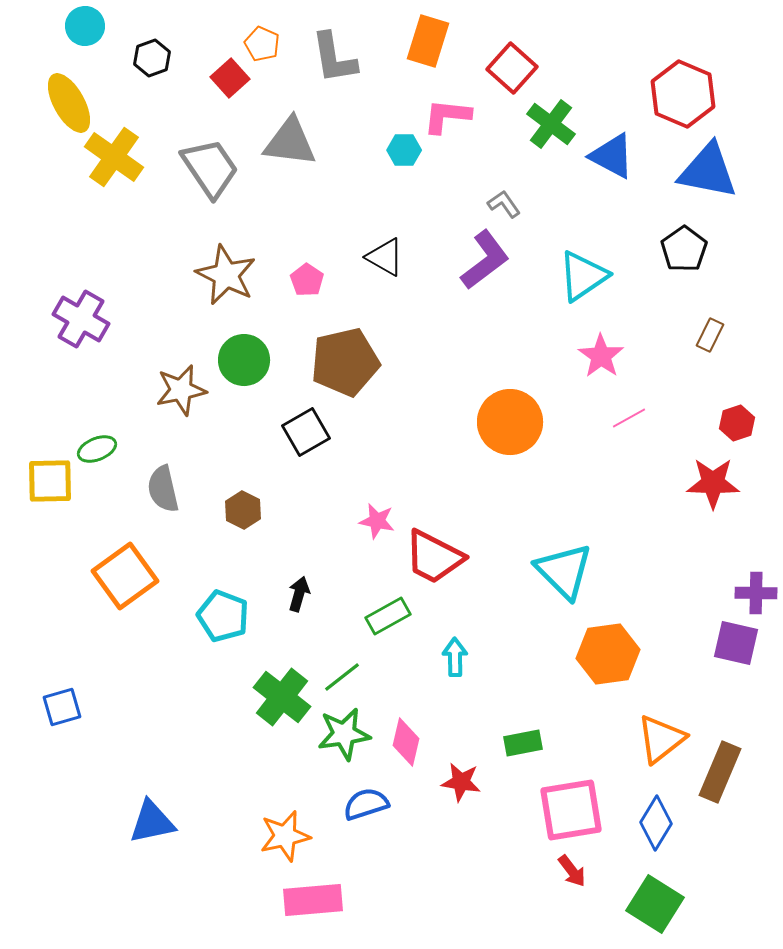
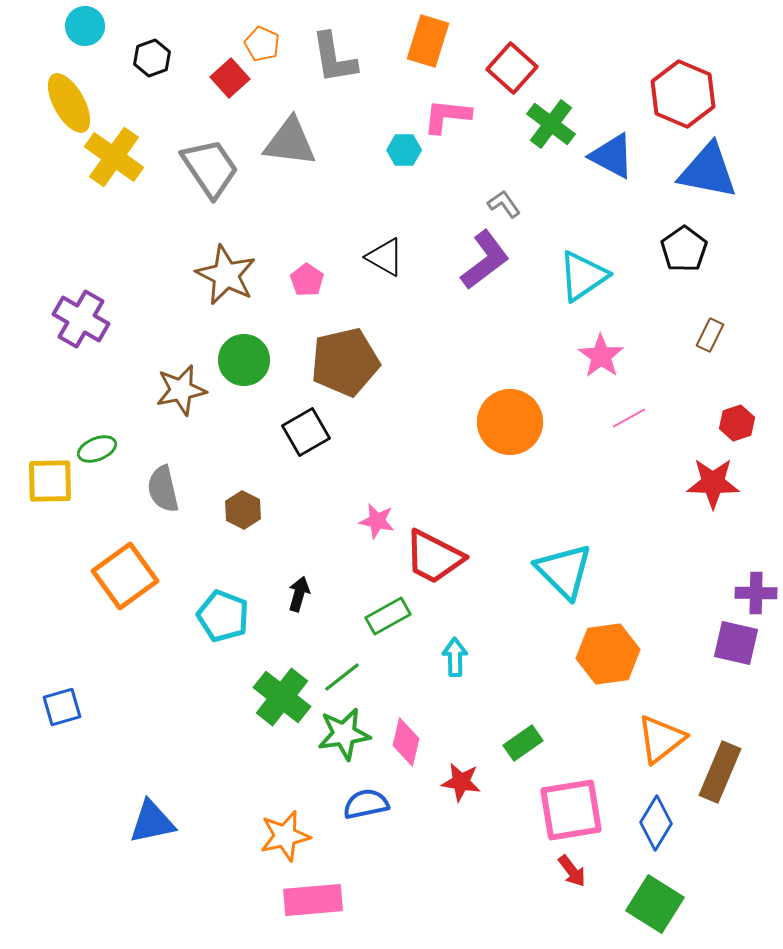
green rectangle at (523, 743): rotated 24 degrees counterclockwise
blue semicircle at (366, 804): rotated 6 degrees clockwise
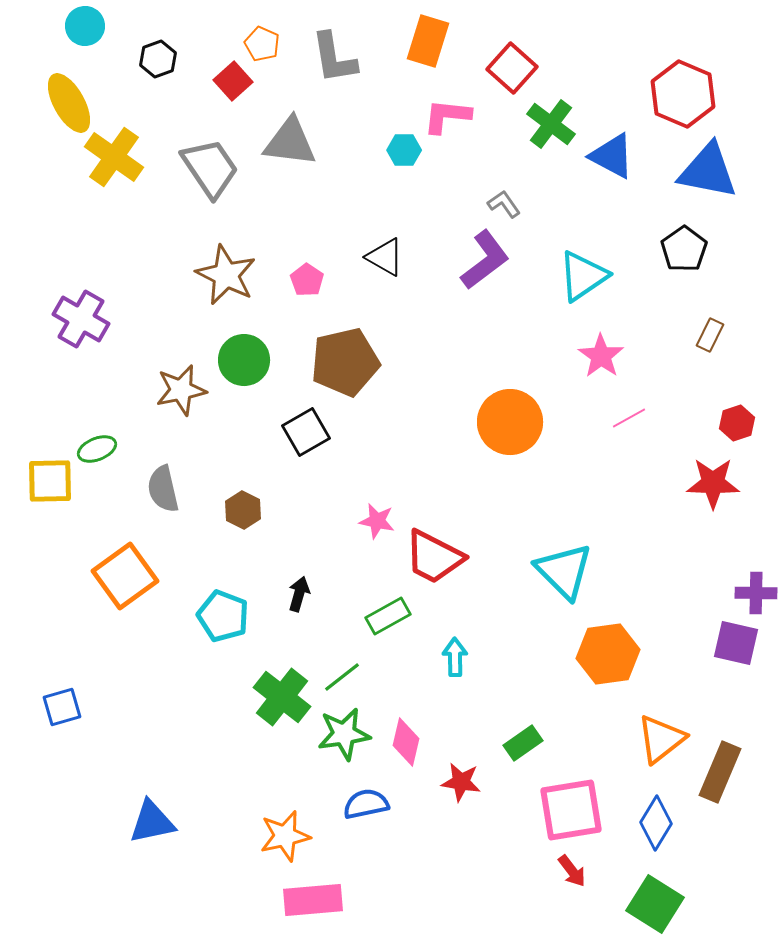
black hexagon at (152, 58): moved 6 px right, 1 px down
red square at (230, 78): moved 3 px right, 3 px down
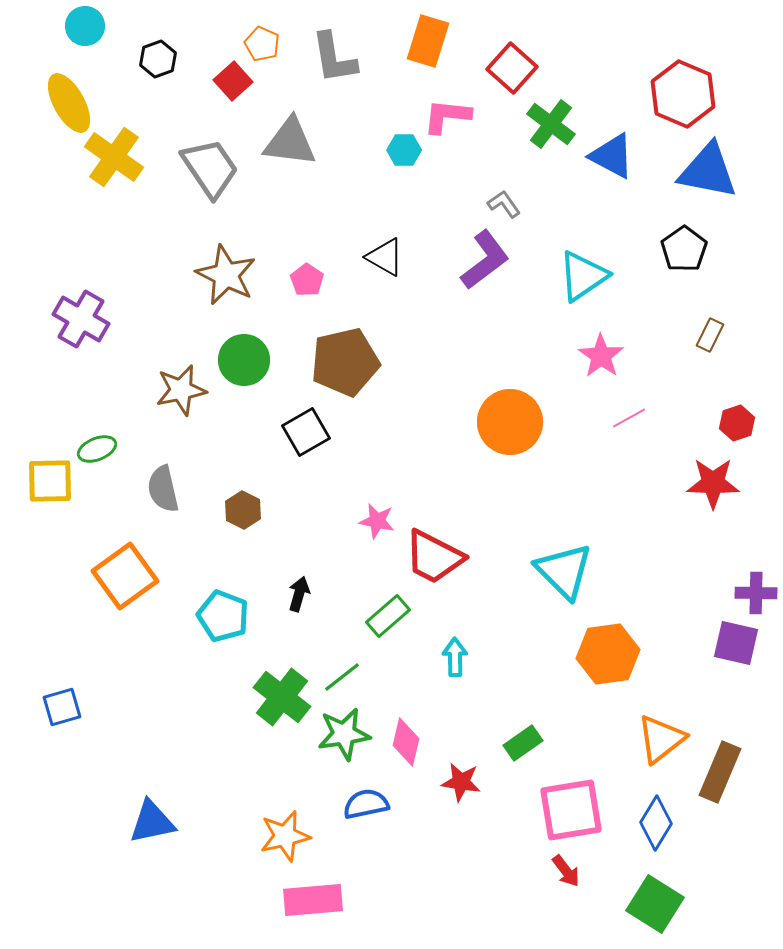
green rectangle at (388, 616): rotated 12 degrees counterclockwise
red arrow at (572, 871): moved 6 px left
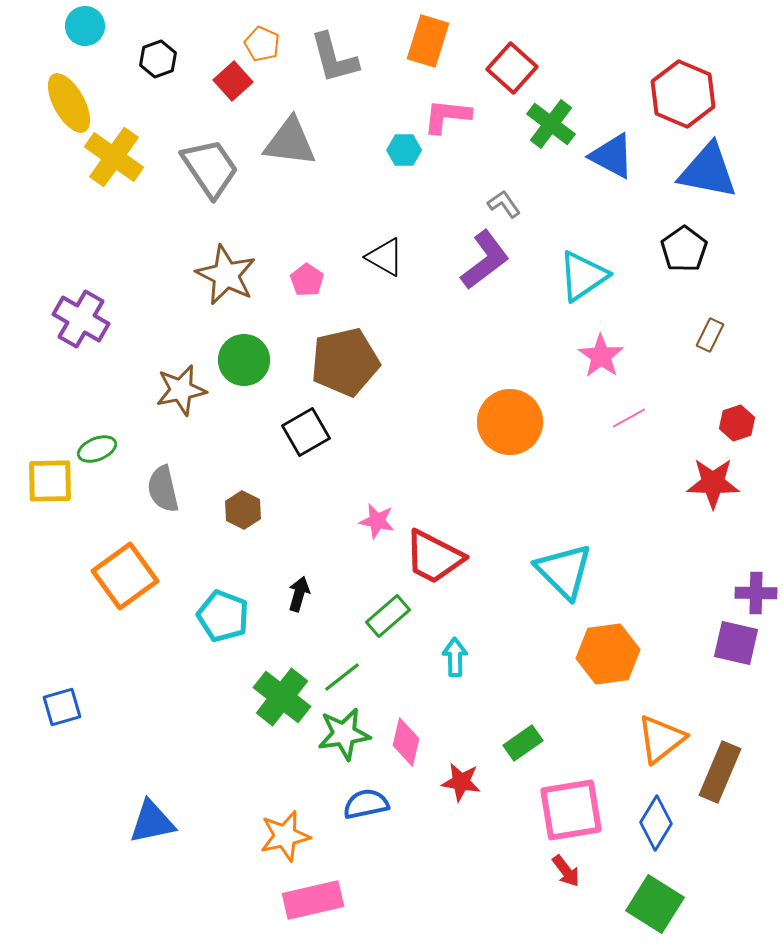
gray L-shape at (334, 58): rotated 6 degrees counterclockwise
pink rectangle at (313, 900): rotated 8 degrees counterclockwise
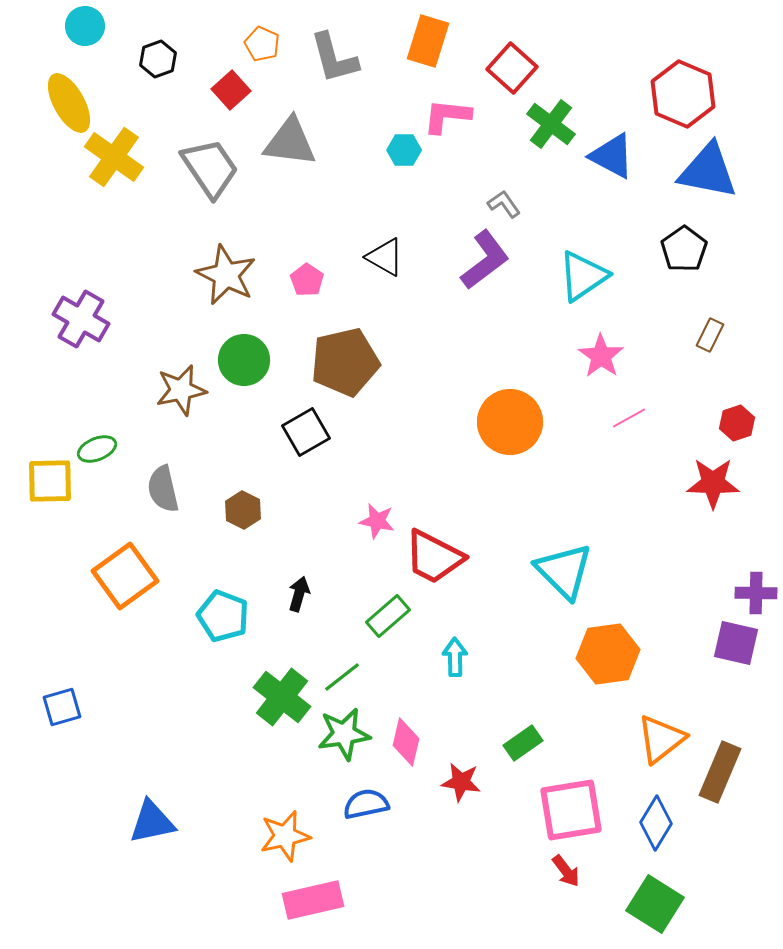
red square at (233, 81): moved 2 px left, 9 px down
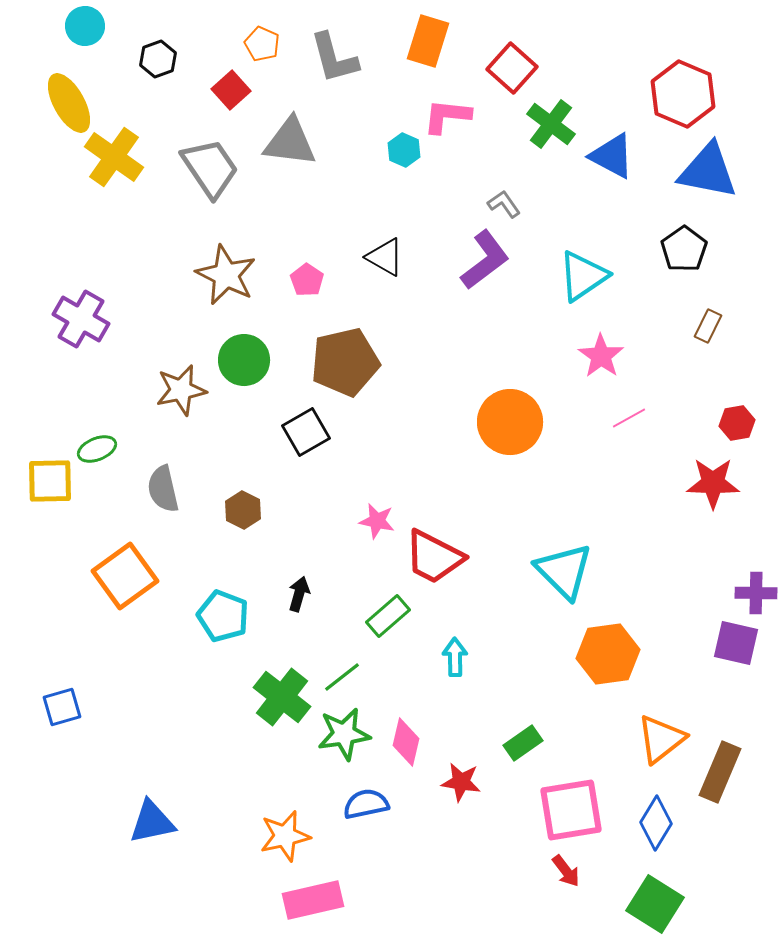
cyan hexagon at (404, 150): rotated 24 degrees clockwise
brown rectangle at (710, 335): moved 2 px left, 9 px up
red hexagon at (737, 423): rotated 8 degrees clockwise
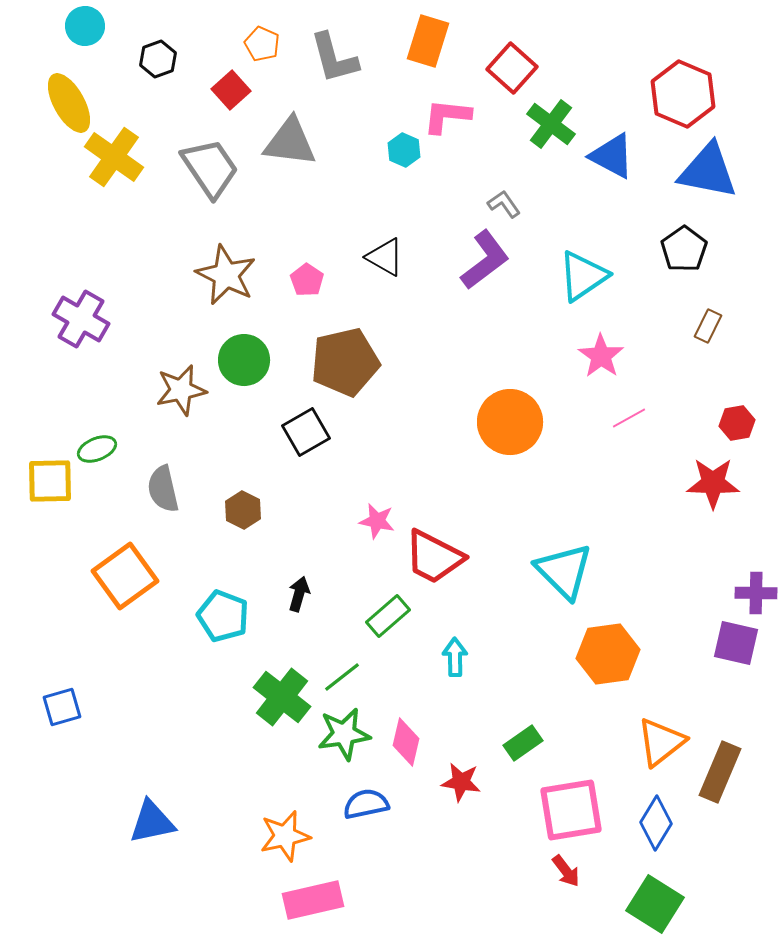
orange triangle at (661, 739): moved 3 px down
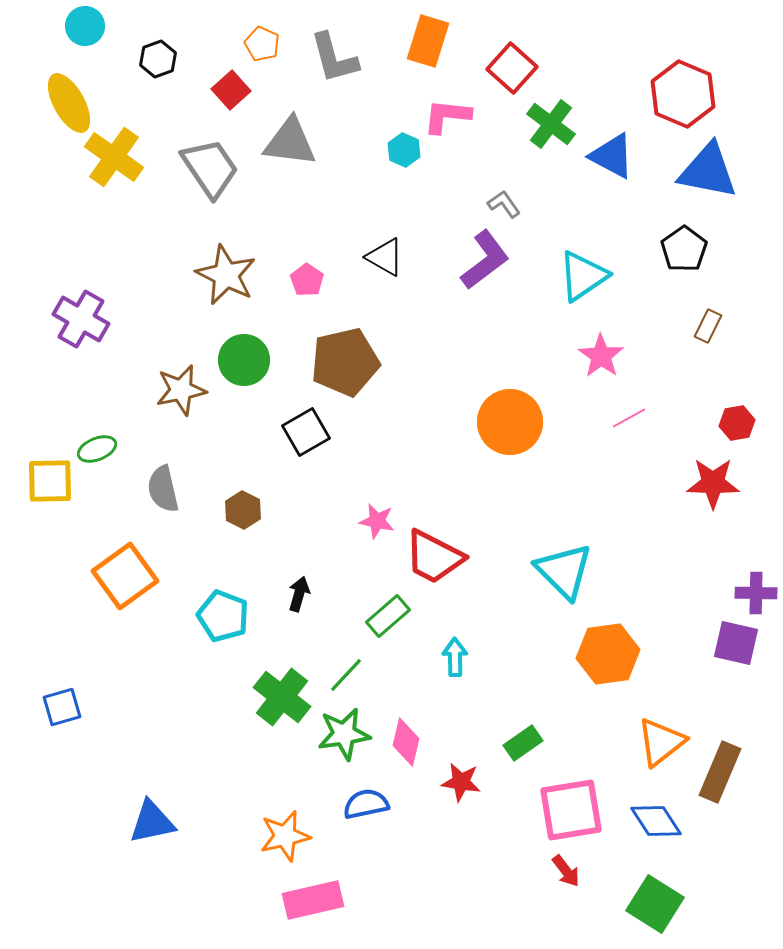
green line at (342, 677): moved 4 px right, 2 px up; rotated 9 degrees counterclockwise
blue diamond at (656, 823): moved 2 px up; rotated 64 degrees counterclockwise
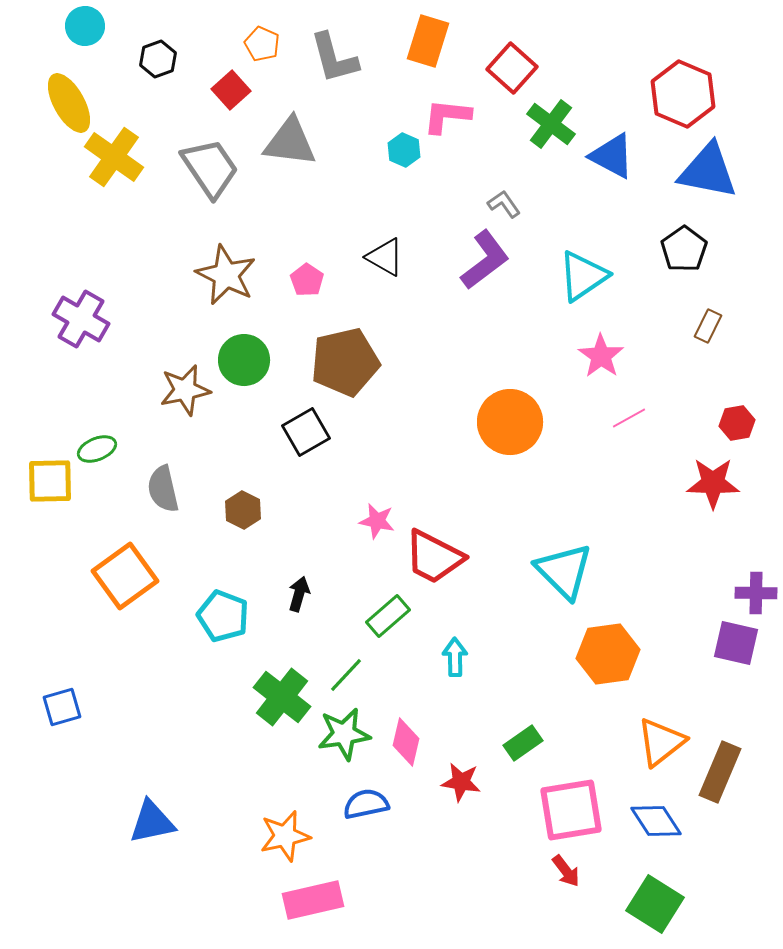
brown star at (181, 390): moved 4 px right
